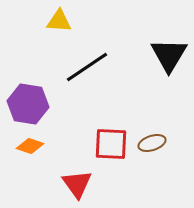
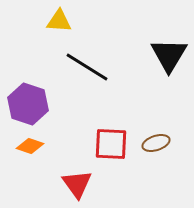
black line: rotated 66 degrees clockwise
purple hexagon: rotated 9 degrees clockwise
brown ellipse: moved 4 px right
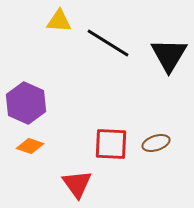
black line: moved 21 px right, 24 px up
purple hexagon: moved 2 px left, 1 px up; rotated 6 degrees clockwise
